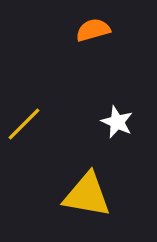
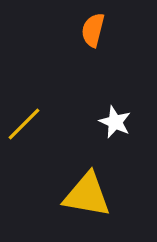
orange semicircle: rotated 60 degrees counterclockwise
white star: moved 2 px left
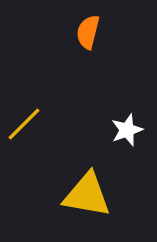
orange semicircle: moved 5 px left, 2 px down
white star: moved 12 px right, 8 px down; rotated 28 degrees clockwise
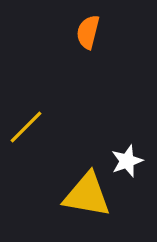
yellow line: moved 2 px right, 3 px down
white star: moved 31 px down
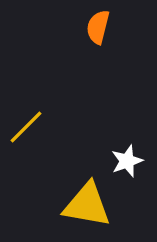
orange semicircle: moved 10 px right, 5 px up
yellow triangle: moved 10 px down
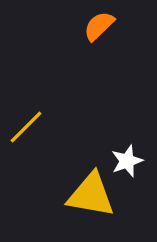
orange semicircle: moved 1 px right, 1 px up; rotated 32 degrees clockwise
yellow triangle: moved 4 px right, 10 px up
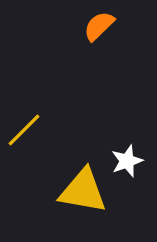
yellow line: moved 2 px left, 3 px down
yellow triangle: moved 8 px left, 4 px up
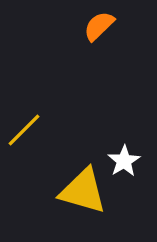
white star: moved 3 px left; rotated 12 degrees counterclockwise
yellow triangle: rotated 6 degrees clockwise
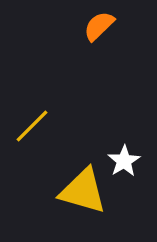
yellow line: moved 8 px right, 4 px up
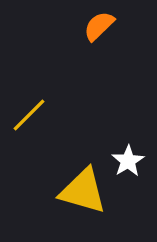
yellow line: moved 3 px left, 11 px up
white star: moved 4 px right
